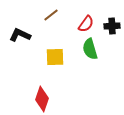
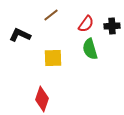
yellow square: moved 2 px left, 1 px down
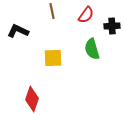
brown line: moved 1 px right, 4 px up; rotated 63 degrees counterclockwise
red semicircle: moved 9 px up
black L-shape: moved 2 px left, 4 px up
green semicircle: moved 2 px right
red diamond: moved 10 px left
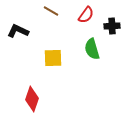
brown line: moved 1 px left; rotated 49 degrees counterclockwise
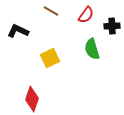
yellow square: moved 3 px left; rotated 24 degrees counterclockwise
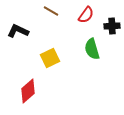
red diamond: moved 4 px left, 8 px up; rotated 30 degrees clockwise
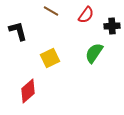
black L-shape: rotated 50 degrees clockwise
green semicircle: moved 2 px right, 4 px down; rotated 50 degrees clockwise
